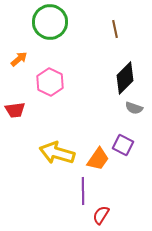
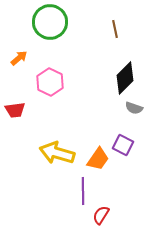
orange arrow: moved 1 px up
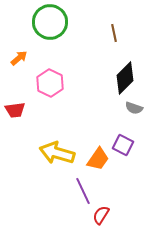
brown line: moved 1 px left, 4 px down
pink hexagon: moved 1 px down
purple line: rotated 24 degrees counterclockwise
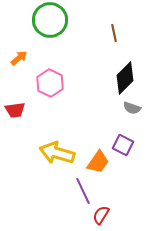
green circle: moved 2 px up
gray semicircle: moved 2 px left
orange trapezoid: moved 3 px down
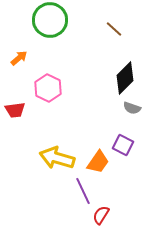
brown line: moved 4 px up; rotated 36 degrees counterclockwise
pink hexagon: moved 2 px left, 5 px down
yellow arrow: moved 5 px down
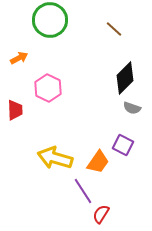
orange arrow: rotated 12 degrees clockwise
red trapezoid: rotated 85 degrees counterclockwise
yellow arrow: moved 2 px left
purple line: rotated 8 degrees counterclockwise
red semicircle: moved 1 px up
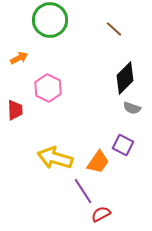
red semicircle: rotated 30 degrees clockwise
